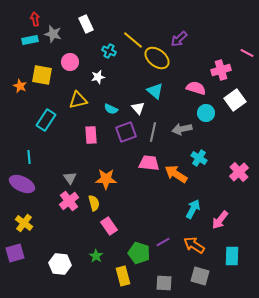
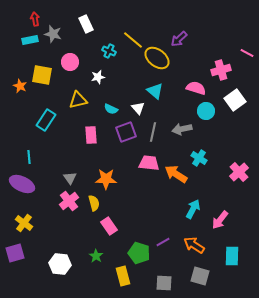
cyan circle at (206, 113): moved 2 px up
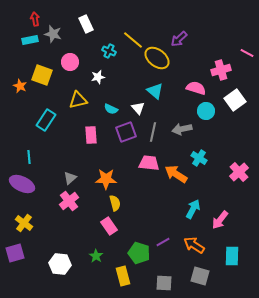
yellow square at (42, 75): rotated 10 degrees clockwise
gray triangle at (70, 178): rotated 24 degrees clockwise
yellow semicircle at (94, 203): moved 21 px right
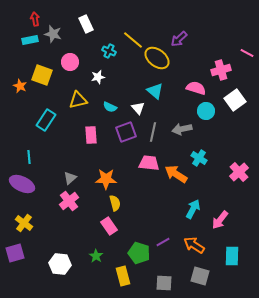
cyan semicircle at (111, 109): moved 1 px left, 2 px up
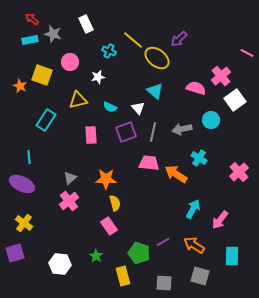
red arrow at (35, 19): moved 3 px left; rotated 40 degrees counterclockwise
pink cross at (221, 70): moved 6 px down; rotated 24 degrees counterclockwise
cyan circle at (206, 111): moved 5 px right, 9 px down
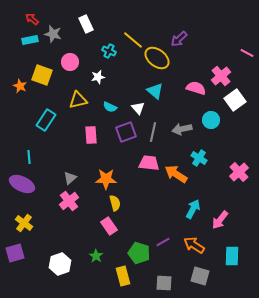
white hexagon at (60, 264): rotated 25 degrees counterclockwise
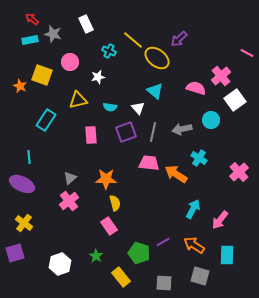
cyan semicircle at (110, 107): rotated 16 degrees counterclockwise
cyan rectangle at (232, 256): moved 5 px left, 1 px up
yellow rectangle at (123, 276): moved 2 px left, 1 px down; rotated 24 degrees counterclockwise
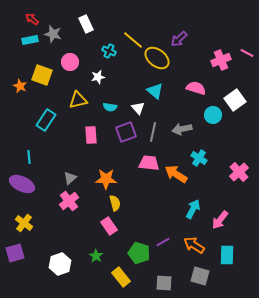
pink cross at (221, 76): moved 16 px up; rotated 18 degrees clockwise
cyan circle at (211, 120): moved 2 px right, 5 px up
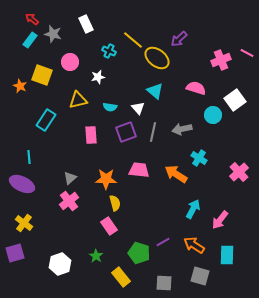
cyan rectangle at (30, 40): rotated 42 degrees counterclockwise
pink trapezoid at (149, 163): moved 10 px left, 7 px down
